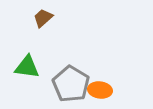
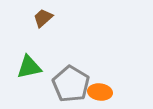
green triangle: moved 2 px right; rotated 20 degrees counterclockwise
orange ellipse: moved 2 px down
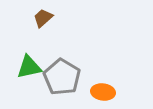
gray pentagon: moved 9 px left, 7 px up
orange ellipse: moved 3 px right
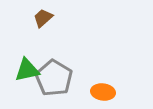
green triangle: moved 2 px left, 3 px down
gray pentagon: moved 8 px left, 1 px down
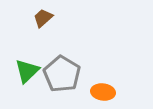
green triangle: moved 1 px down; rotated 32 degrees counterclockwise
gray pentagon: moved 8 px right, 4 px up
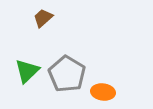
gray pentagon: moved 5 px right
